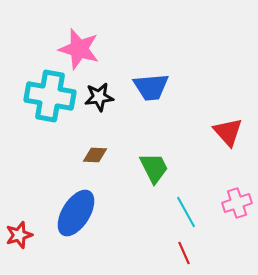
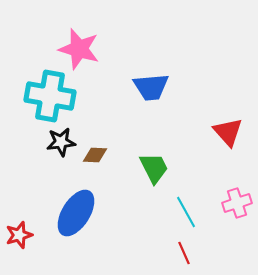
black star: moved 38 px left, 45 px down
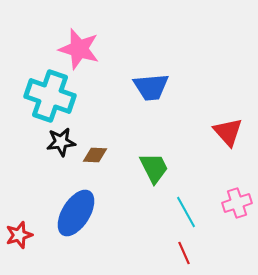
cyan cross: rotated 9 degrees clockwise
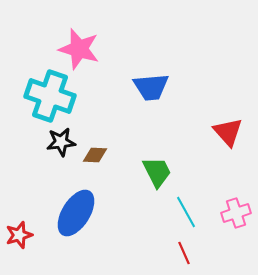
green trapezoid: moved 3 px right, 4 px down
pink cross: moved 1 px left, 10 px down
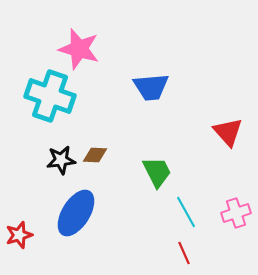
black star: moved 18 px down
